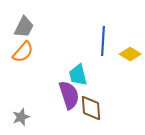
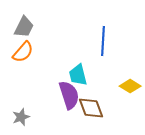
yellow diamond: moved 32 px down
brown diamond: rotated 16 degrees counterclockwise
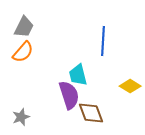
brown diamond: moved 5 px down
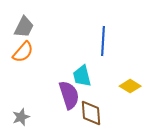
cyan trapezoid: moved 4 px right, 1 px down
brown diamond: rotated 16 degrees clockwise
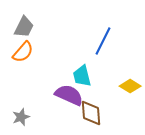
blue line: rotated 24 degrees clockwise
purple semicircle: rotated 48 degrees counterclockwise
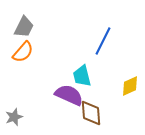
yellow diamond: rotated 55 degrees counterclockwise
gray star: moved 7 px left
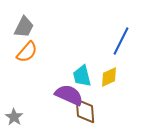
blue line: moved 18 px right
orange semicircle: moved 4 px right
yellow diamond: moved 21 px left, 9 px up
brown diamond: moved 6 px left, 2 px up
gray star: rotated 18 degrees counterclockwise
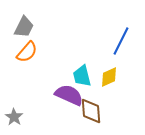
brown diamond: moved 6 px right
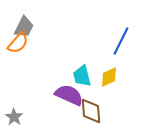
orange semicircle: moved 9 px left, 9 px up
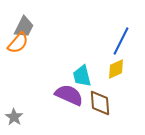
yellow diamond: moved 7 px right, 8 px up
brown diamond: moved 9 px right, 8 px up
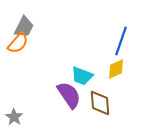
blue line: rotated 8 degrees counterclockwise
cyan trapezoid: rotated 55 degrees counterclockwise
purple semicircle: rotated 32 degrees clockwise
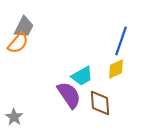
cyan trapezoid: rotated 50 degrees counterclockwise
